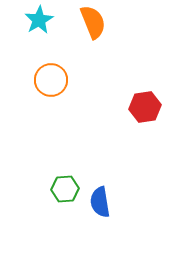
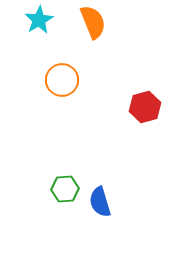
orange circle: moved 11 px right
red hexagon: rotated 8 degrees counterclockwise
blue semicircle: rotated 8 degrees counterclockwise
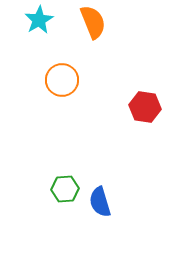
red hexagon: rotated 24 degrees clockwise
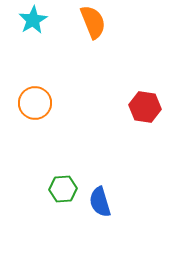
cyan star: moved 6 px left
orange circle: moved 27 px left, 23 px down
green hexagon: moved 2 px left
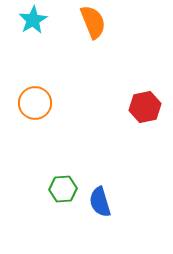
red hexagon: rotated 20 degrees counterclockwise
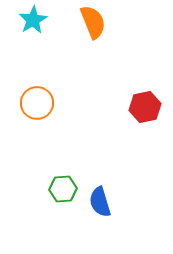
orange circle: moved 2 px right
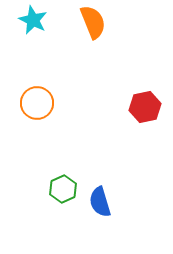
cyan star: rotated 16 degrees counterclockwise
green hexagon: rotated 20 degrees counterclockwise
